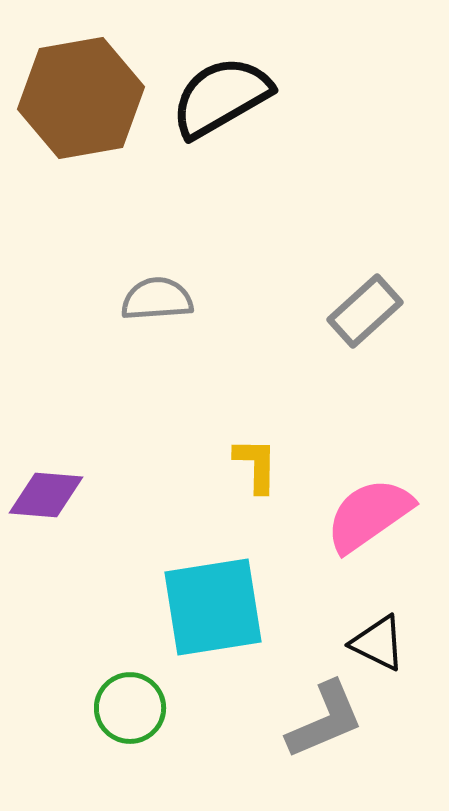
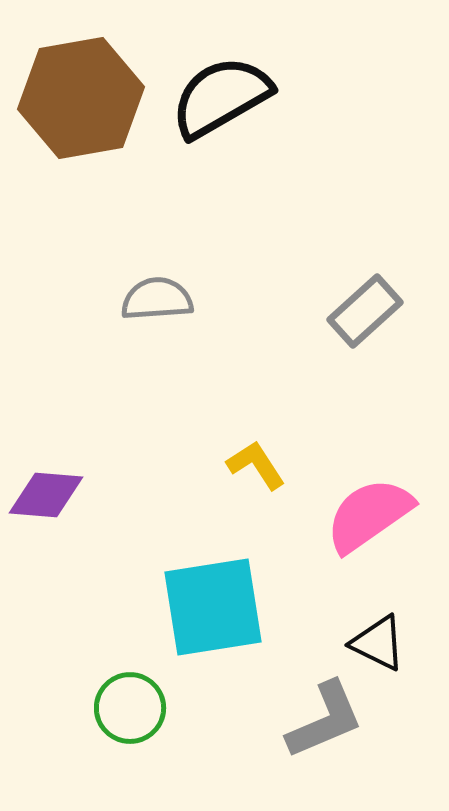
yellow L-shape: rotated 34 degrees counterclockwise
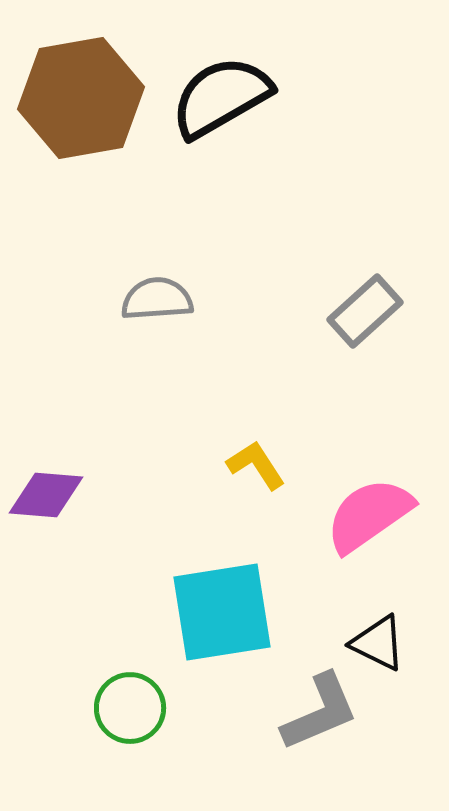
cyan square: moved 9 px right, 5 px down
gray L-shape: moved 5 px left, 8 px up
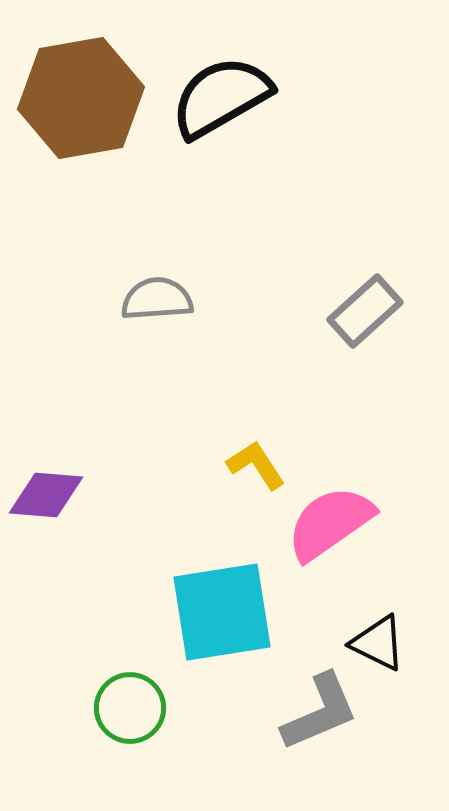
pink semicircle: moved 39 px left, 8 px down
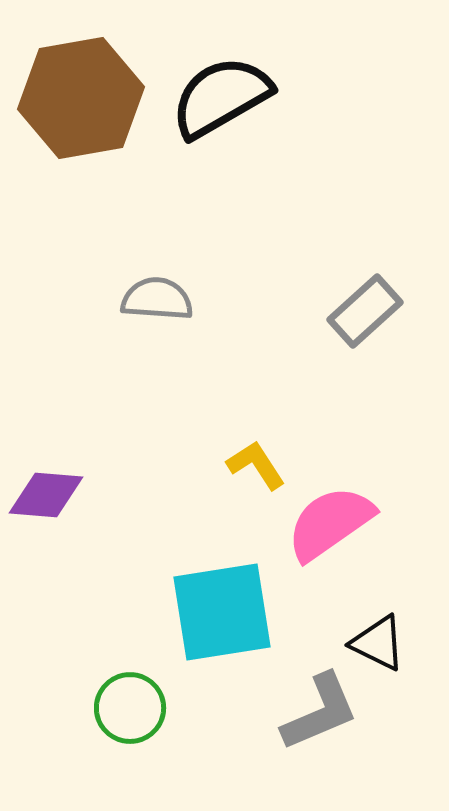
gray semicircle: rotated 8 degrees clockwise
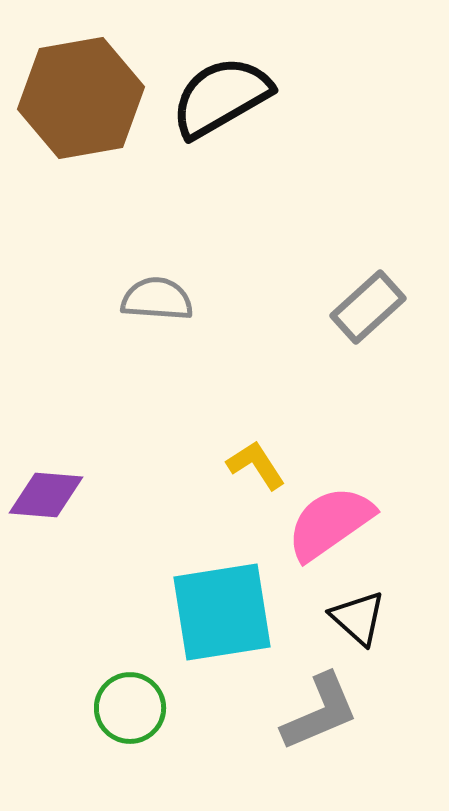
gray rectangle: moved 3 px right, 4 px up
black triangle: moved 20 px left, 25 px up; rotated 16 degrees clockwise
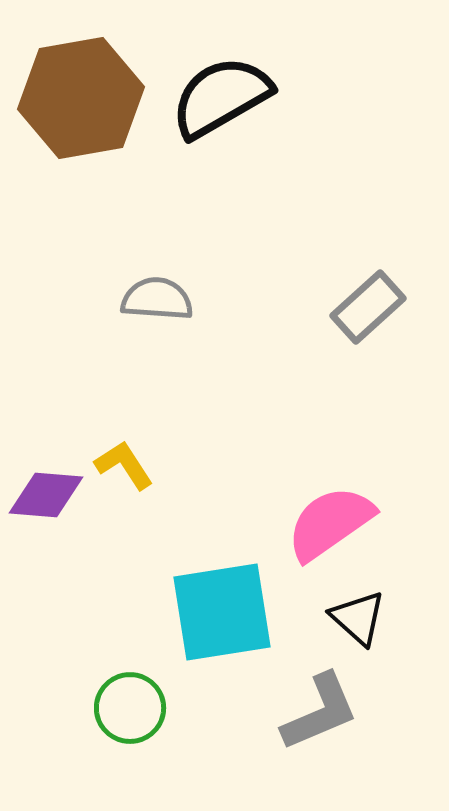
yellow L-shape: moved 132 px left
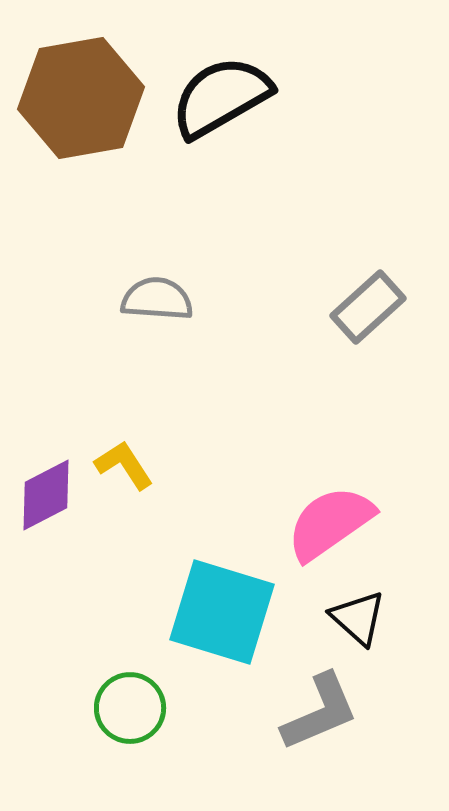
purple diamond: rotated 32 degrees counterclockwise
cyan square: rotated 26 degrees clockwise
